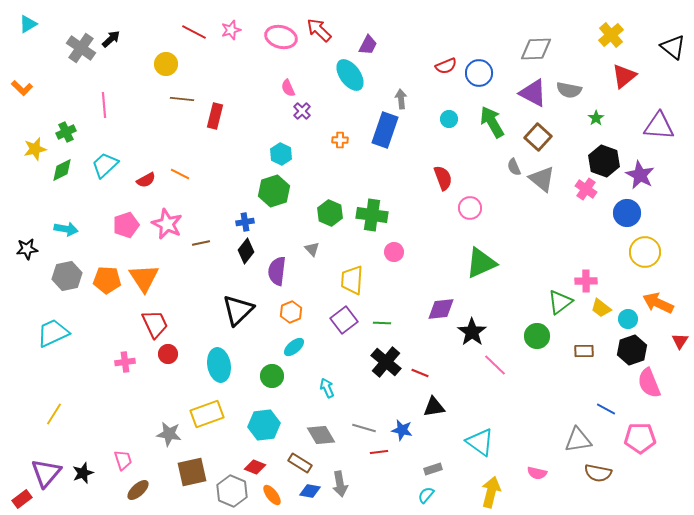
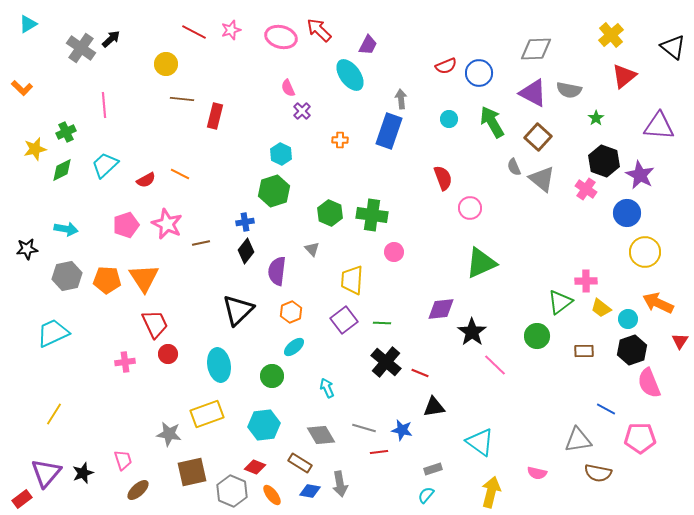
blue rectangle at (385, 130): moved 4 px right, 1 px down
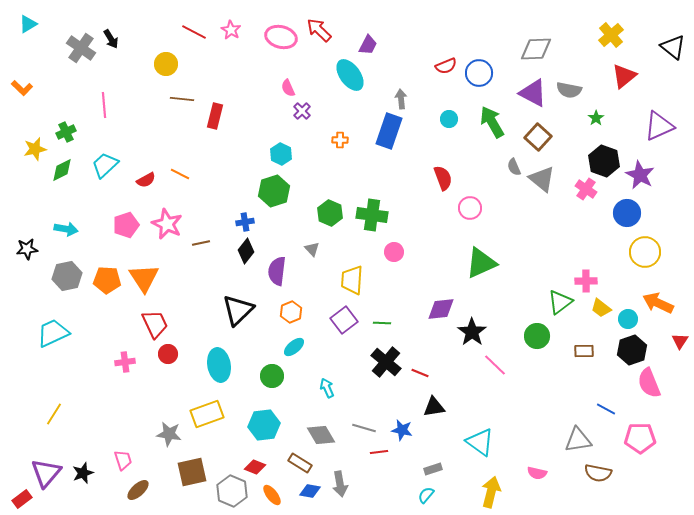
pink star at (231, 30): rotated 24 degrees counterclockwise
black arrow at (111, 39): rotated 102 degrees clockwise
purple triangle at (659, 126): rotated 28 degrees counterclockwise
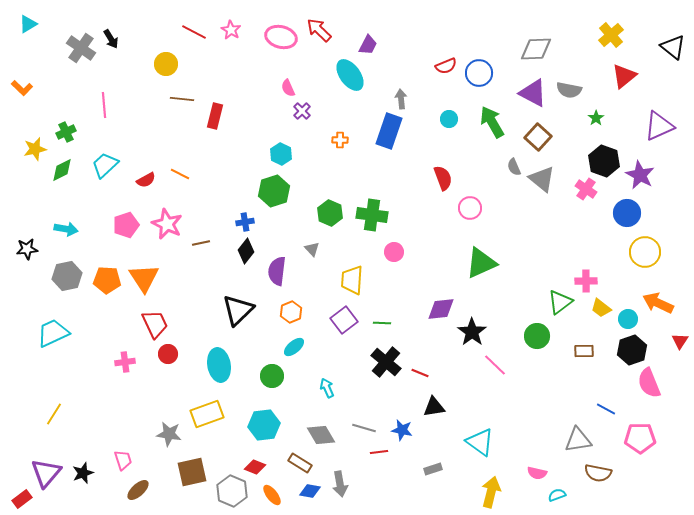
cyan semicircle at (426, 495): moved 131 px right; rotated 30 degrees clockwise
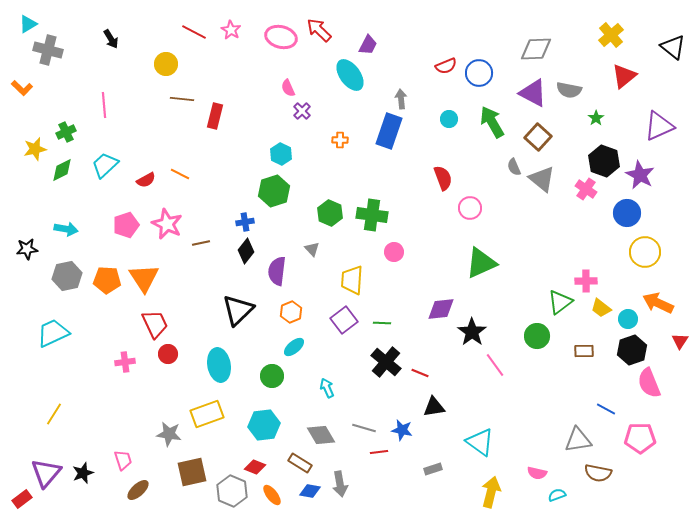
gray cross at (81, 48): moved 33 px left, 2 px down; rotated 20 degrees counterclockwise
pink line at (495, 365): rotated 10 degrees clockwise
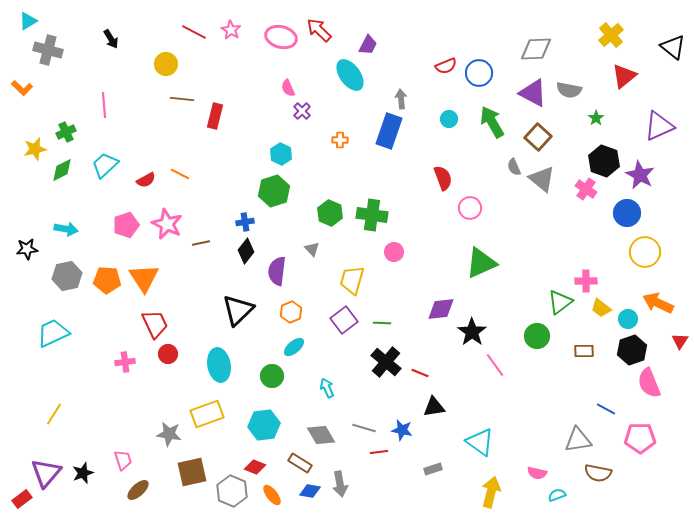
cyan triangle at (28, 24): moved 3 px up
yellow trapezoid at (352, 280): rotated 12 degrees clockwise
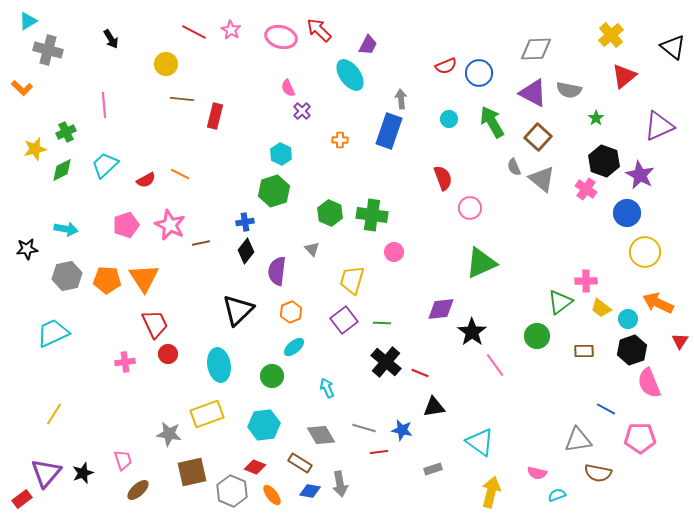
pink star at (167, 224): moved 3 px right, 1 px down
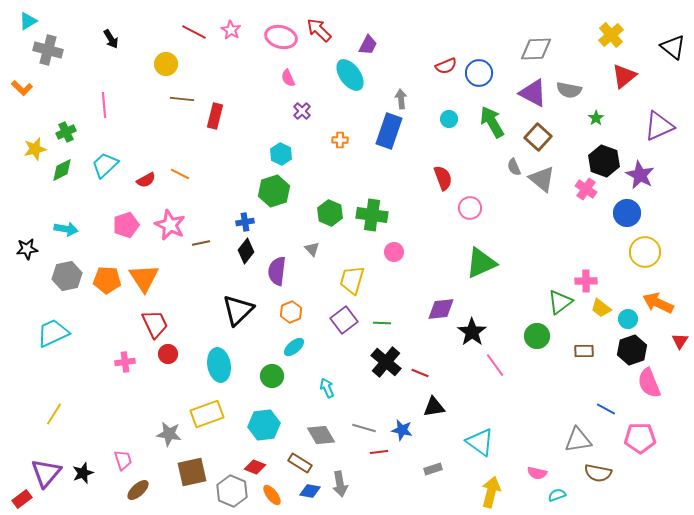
pink semicircle at (288, 88): moved 10 px up
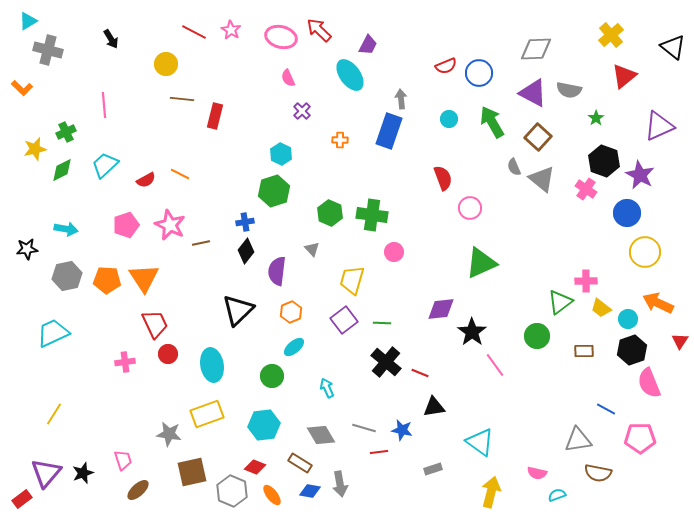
cyan ellipse at (219, 365): moved 7 px left
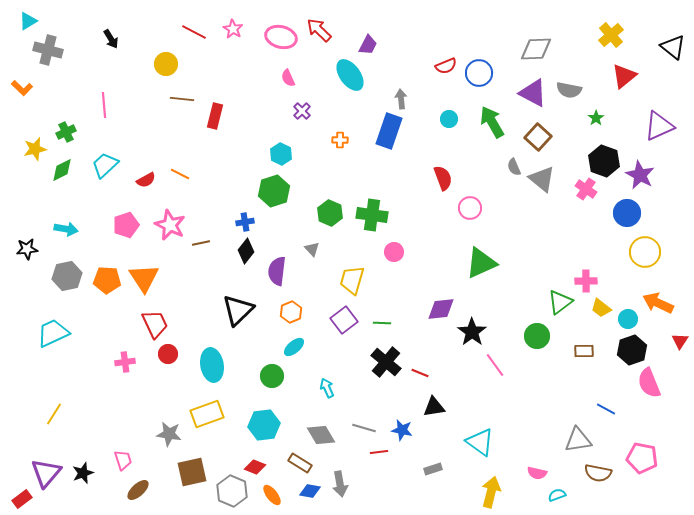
pink star at (231, 30): moved 2 px right, 1 px up
pink pentagon at (640, 438): moved 2 px right, 20 px down; rotated 12 degrees clockwise
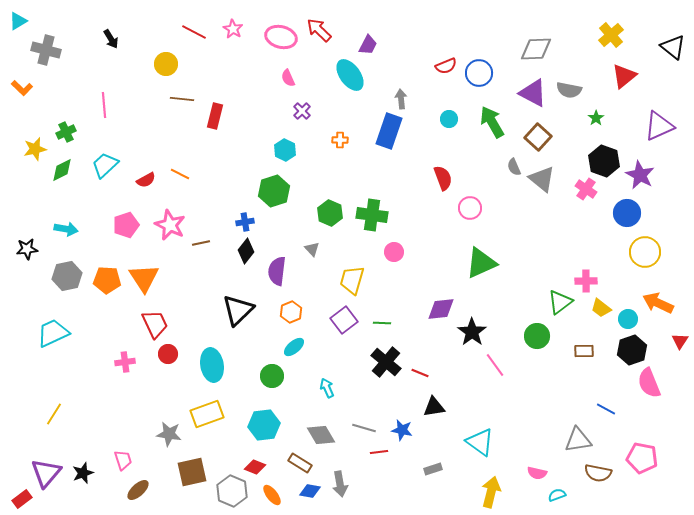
cyan triangle at (28, 21): moved 10 px left
gray cross at (48, 50): moved 2 px left
cyan hexagon at (281, 154): moved 4 px right, 4 px up
